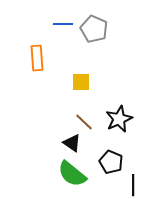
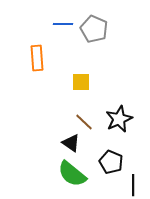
black triangle: moved 1 px left
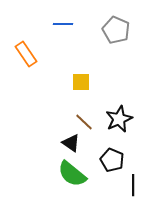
gray pentagon: moved 22 px right, 1 px down
orange rectangle: moved 11 px left, 4 px up; rotated 30 degrees counterclockwise
black pentagon: moved 1 px right, 2 px up
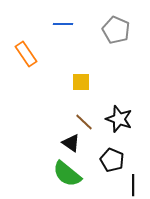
black star: rotated 28 degrees counterclockwise
green semicircle: moved 5 px left
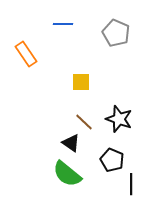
gray pentagon: moved 3 px down
black line: moved 2 px left, 1 px up
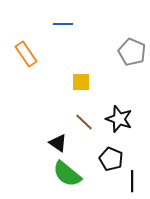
gray pentagon: moved 16 px right, 19 px down
black triangle: moved 13 px left
black pentagon: moved 1 px left, 1 px up
black line: moved 1 px right, 3 px up
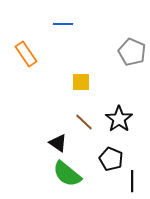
black star: rotated 16 degrees clockwise
